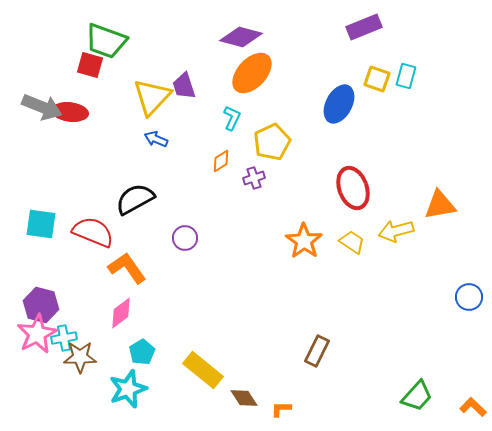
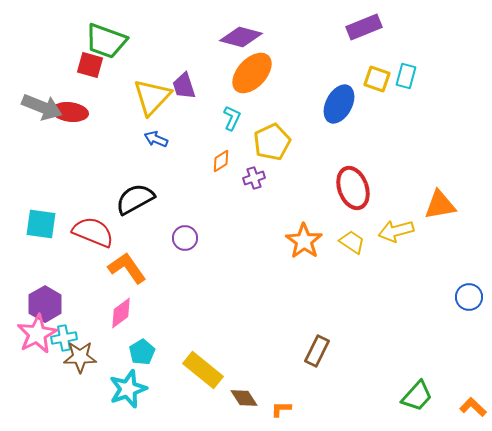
purple hexagon at (41, 305): moved 4 px right, 1 px up; rotated 16 degrees clockwise
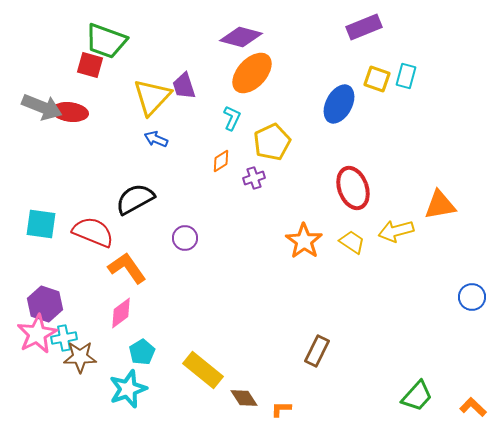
blue circle at (469, 297): moved 3 px right
purple hexagon at (45, 304): rotated 12 degrees counterclockwise
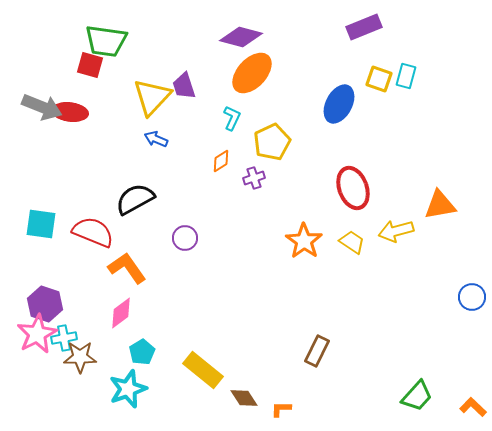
green trapezoid at (106, 41): rotated 12 degrees counterclockwise
yellow square at (377, 79): moved 2 px right
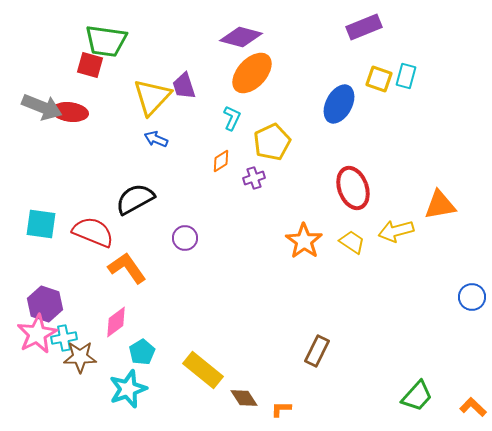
pink diamond at (121, 313): moved 5 px left, 9 px down
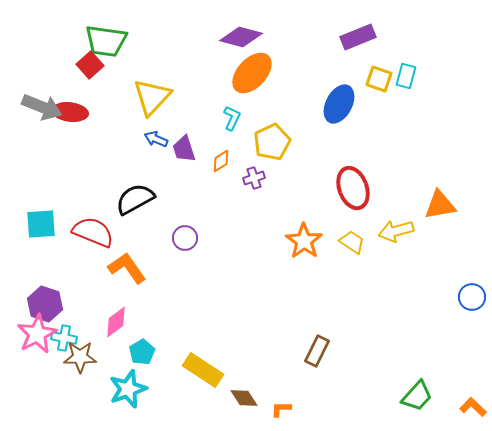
purple rectangle at (364, 27): moved 6 px left, 10 px down
red square at (90, 65): rotated 32 degrees clockwise
purple trapezoid at (184, 86): moved 63 px down
cyan square at (41, 224): rotated 12 degrees counterclockwise
cyan cross at (64, 338): rotated 20 degrees clockwise
yellow rectangle at (203, 370): rotated 6 degrees counterclockwise
